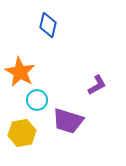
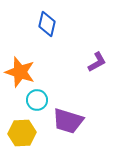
blue diamond: moved 1 px left, 1 px up
orange star: rotated 12 degrees counterclockwise
purple L-shape: moved 23 px up
yellow hexagon: rotated 8 degrees clockwise
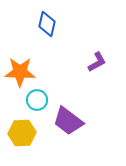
orange star: rotated 16 degrees counterclockwise
purple trapezoid: rotated 20 degrees clockwise
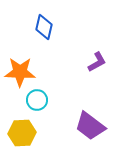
blue diamond: moved 3 px left, 3 px down
purple trapezoid: moved 22 px right, 5 px down
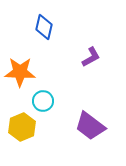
purple L-shape: moved 6 px left, 5 px up
cyan circle: moved 6 px right, 1 px down
yellow hexagon: moved 6 px up; rotated 20 degrees counterclockwise
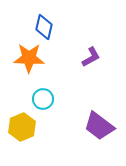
orange star: moved 9 px right, 14 px up
cyan circle: moved 2 px up
purple trapezoid: moved 9 px right
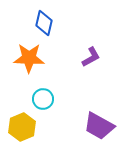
blue diamond: moved 4 px up
purple trapezoid: rotated 8 degrees counterclockwise
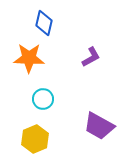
yellow hexagon: moved 13 px right, 12 px down
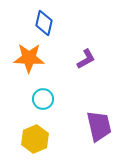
purple L-shape: moved 5 px left, 2 px down
purple trapezoid: rotated 132 degrees counterclockwise
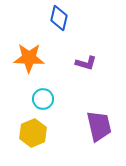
blue diamond: moved 15 px right, 5 px up
purple L-shape: moved 4 px down; rotated 45 degrees clockwise
yellow hexagon: moved 2 px left, 6 px up
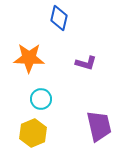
cyan circle: moved 2 px left
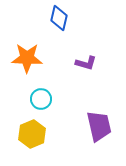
orange star: moved 2 px left
yellow hexagon: moved 1 px left, 1 px down
